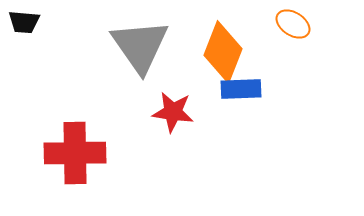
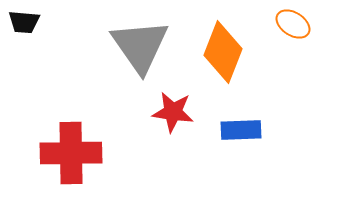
blue rectangle: moved 41 px down
red cross: moved 4 px left
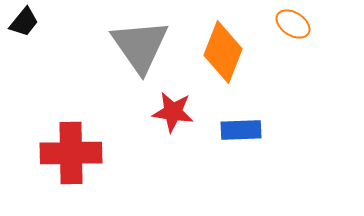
black trapezoid: rotated 56 degrees counterclockwise
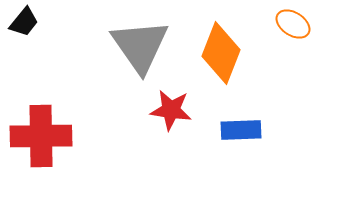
orange diamond: moved 2 px left, 1 px down
red star: moved 2 px left, 2 px up
red cross: moved 30 px left, 17 px up
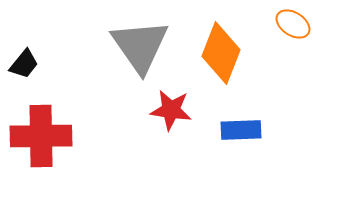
black trapezoid: moved 42 px down
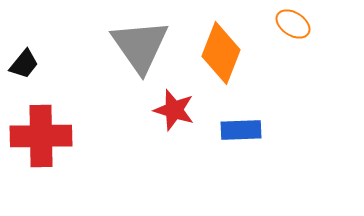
red star: moved 3 px right; rotated 9 degrees clockwise
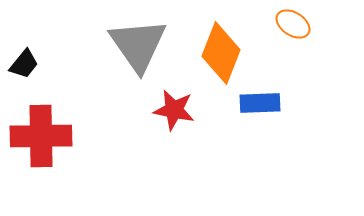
gray triangle: moved 2 px left, 1 px up
red star: rotated 6 degrees counterclockwise
blue rectangle: moved 19 px right, 27 px up
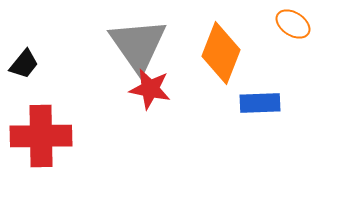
red star: moved 24 px left, 21 px up
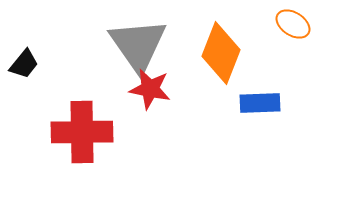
red cross: moved 41 px right, 4 px up
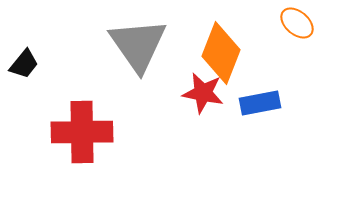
orange ellipse: moved 4 px right, 1 px up; rotated 8 degrees clockwise
red star: moved 53 px right, 4 px down
blue rectangle: rotated 9 degrees counterclockwise
